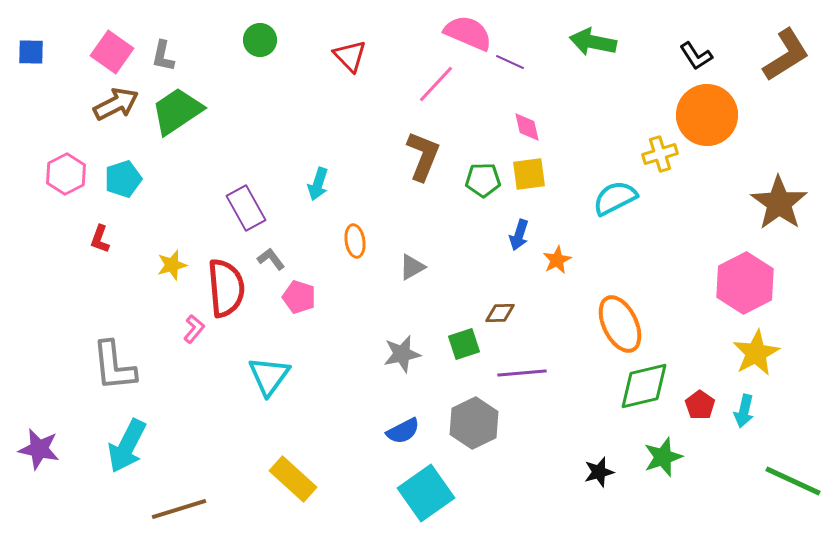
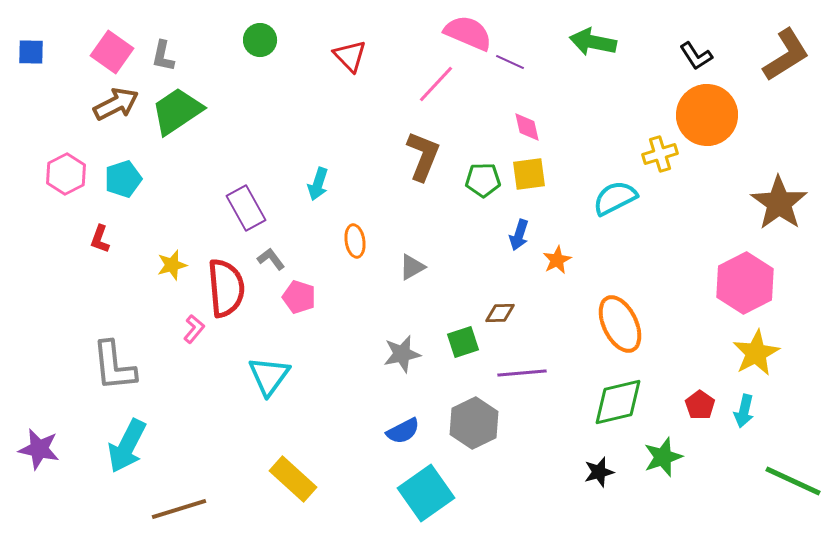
green square at (464, 344): moved 1 px left, 2 px up
green diamond at (644, 386): moved 26 px left, 16 px down
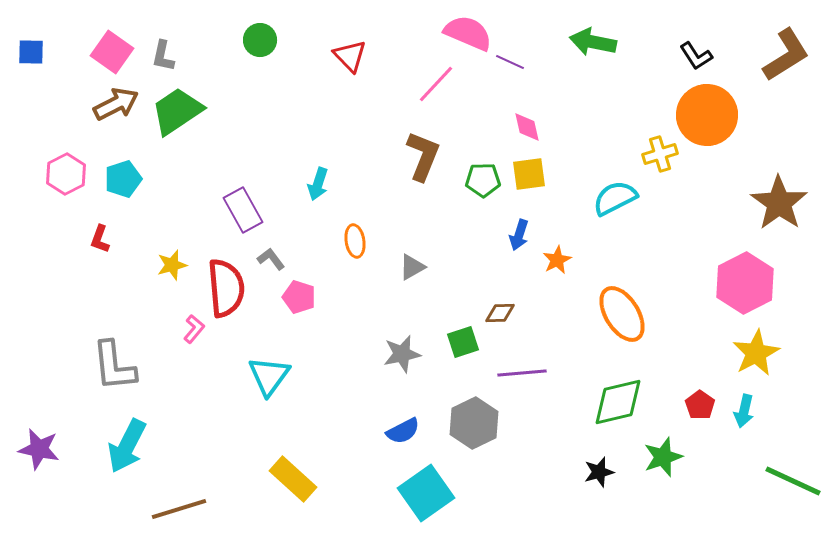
purple rectangle at (246, 208): moved 3 px left, 2 px down
orange ellipse at (620, 324): moved 2 px right, 10 px up; rotated 6 degrees counterclockwise
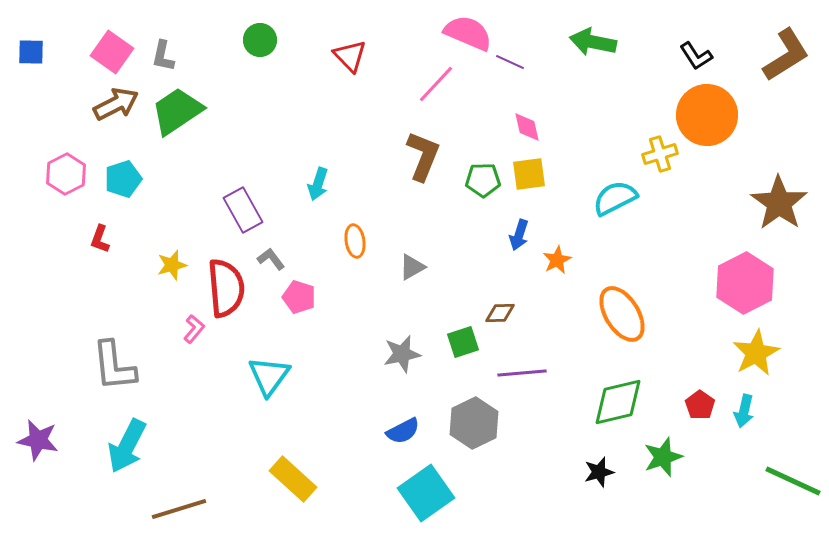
purple star at (39, 449): moved 1 px left, 9 px up
